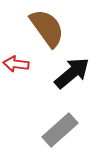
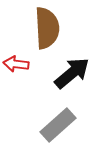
brown semicircle: rotated 33 degrees clockwise
gray rectangle: moved 2 px left, 5 px up
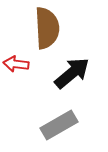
gray rectangle: moved 1 px right; rotated 12 degrees clockwise
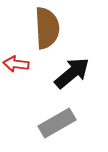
gray rectangle: moved 2 px left, 2 px up
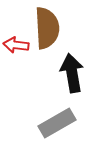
red arrow: moved 19 px up
black arrow: rotated 60 degrees counterclockwise
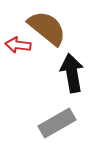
brown semicircle: rotated 48 degrees counterclockwise
red arrow: moved 2 px right
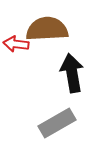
brown semicircle: moved 1 px down; rotated 42 degrees counterclockwise
red arrow: moved 2 px left, 1 px up
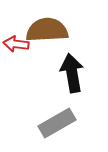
brown semicircle: moved 1 px down
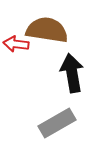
brown semicircle: rotated 12 degrees clockwise
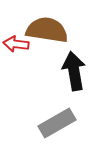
black arrow: moved 2 px right, 2 px up
